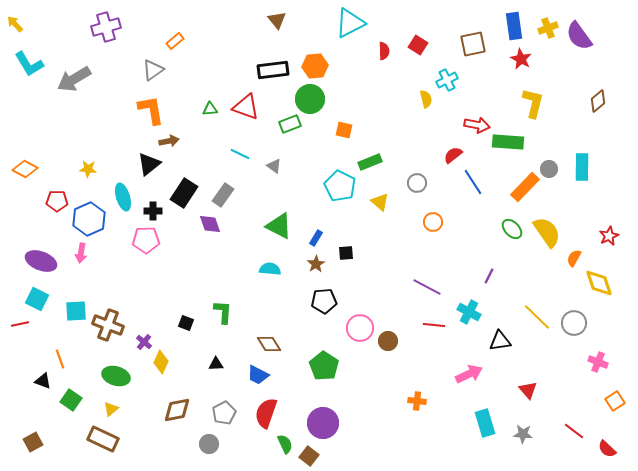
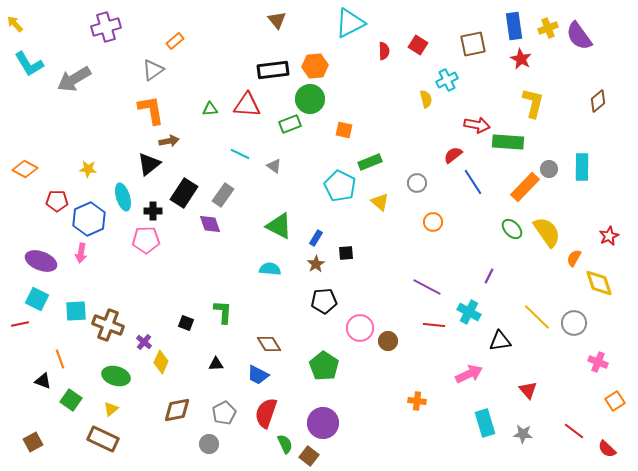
red triangle at (246, 107): moved 1 px right, 2 px up; rotated 16 degrees counterclockwise
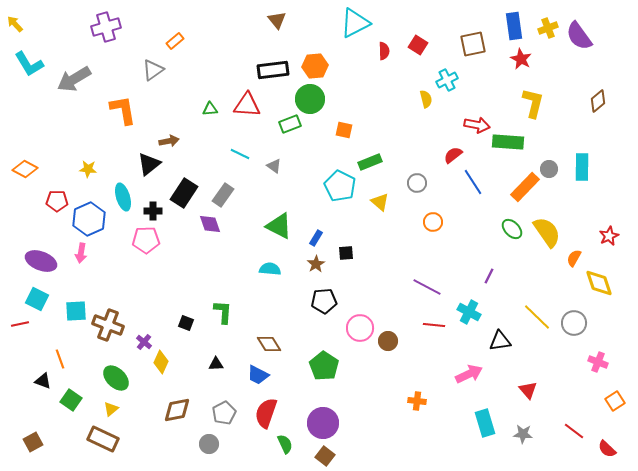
cyan triangle at (350, 23): moved 5 px right
orange L-shape at (151, 110): moved 28 px left
green ellipse at (116, 376): moved 2 px down; rotated 28 degrees clockwise
brown square at (309, 456): moved 16 px right
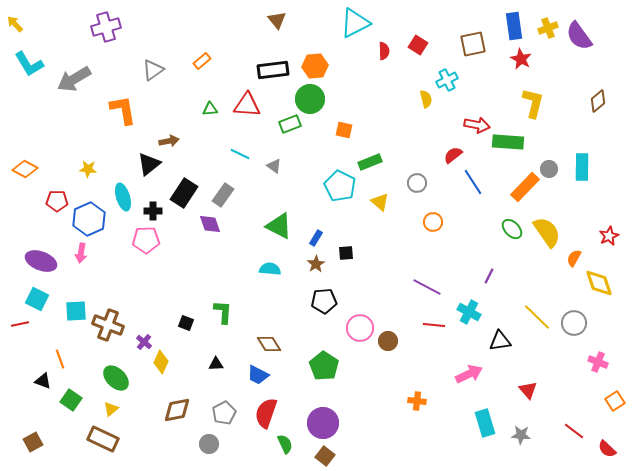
orange rectangle at (175, 41): moved 27 px right, 20 px down
gray star at (523, 434): moved 2 px left, 1 px down
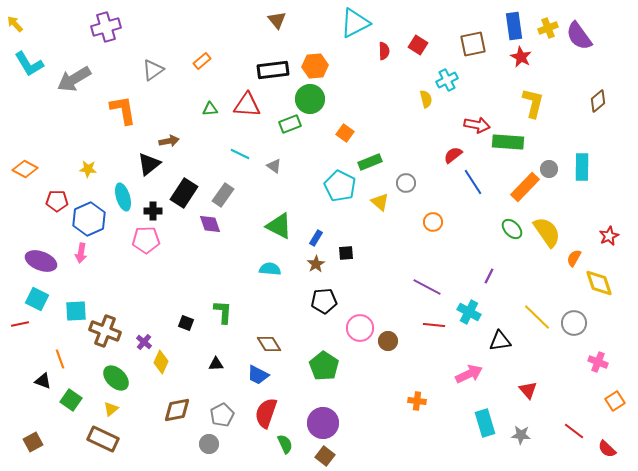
red star at (521, 59): moved 2 px up
orange square at (344, 130): moved 1 px right, 3 px down; rotated 24 degrees clockwise
gray circle at (417, 183): moved 11 px left
brown cross at (108, 325): moved 3 px left, 6 px down
gray pentagon at (224, 413): moved 2 px left, 2 px down
